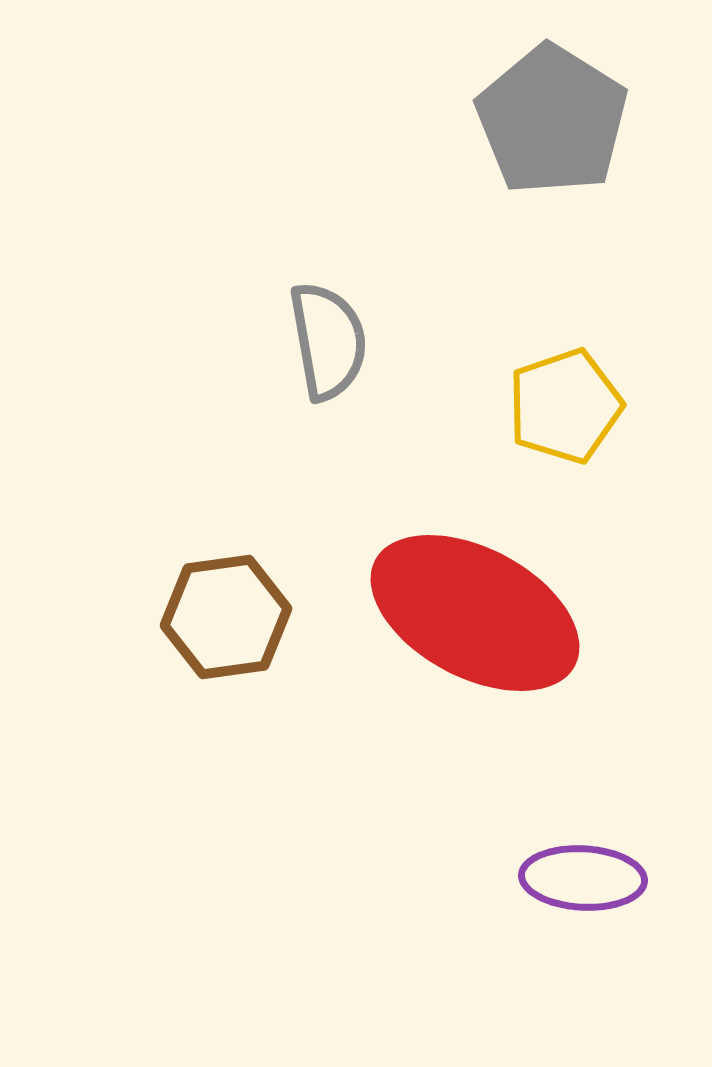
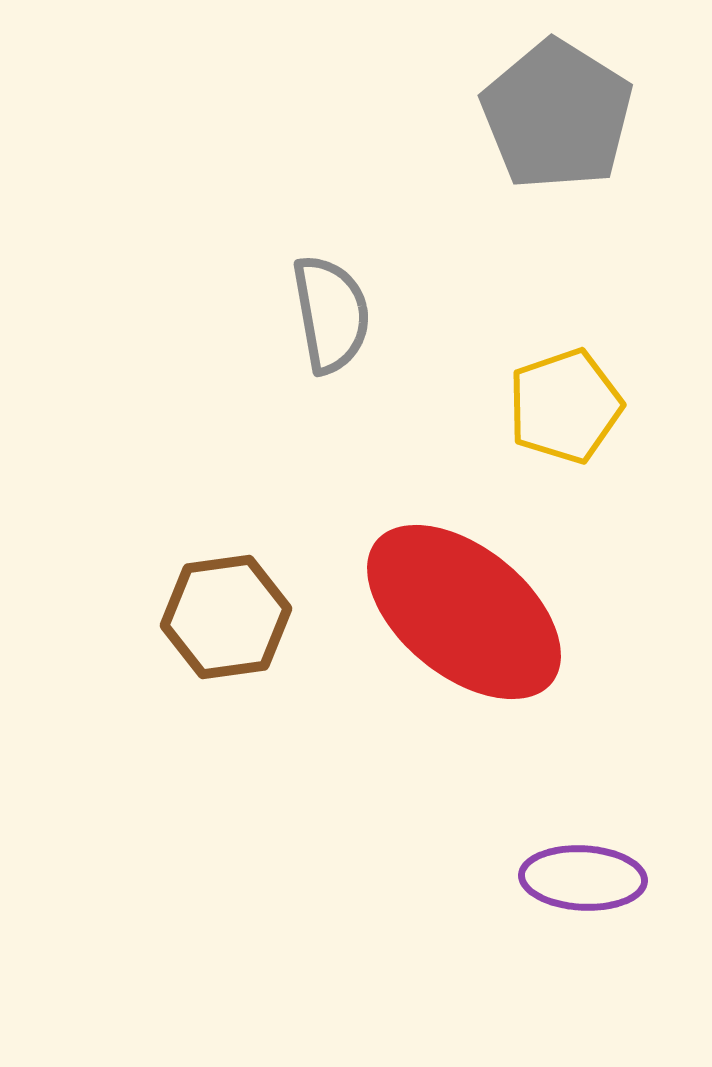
gray pentagon: moved 5 px right, 5 px up
gray semicircle: moved 3 px right, 27 px up
red ellipse: moved 11 px left, 1 px up; rotated 11 degrees clockwise
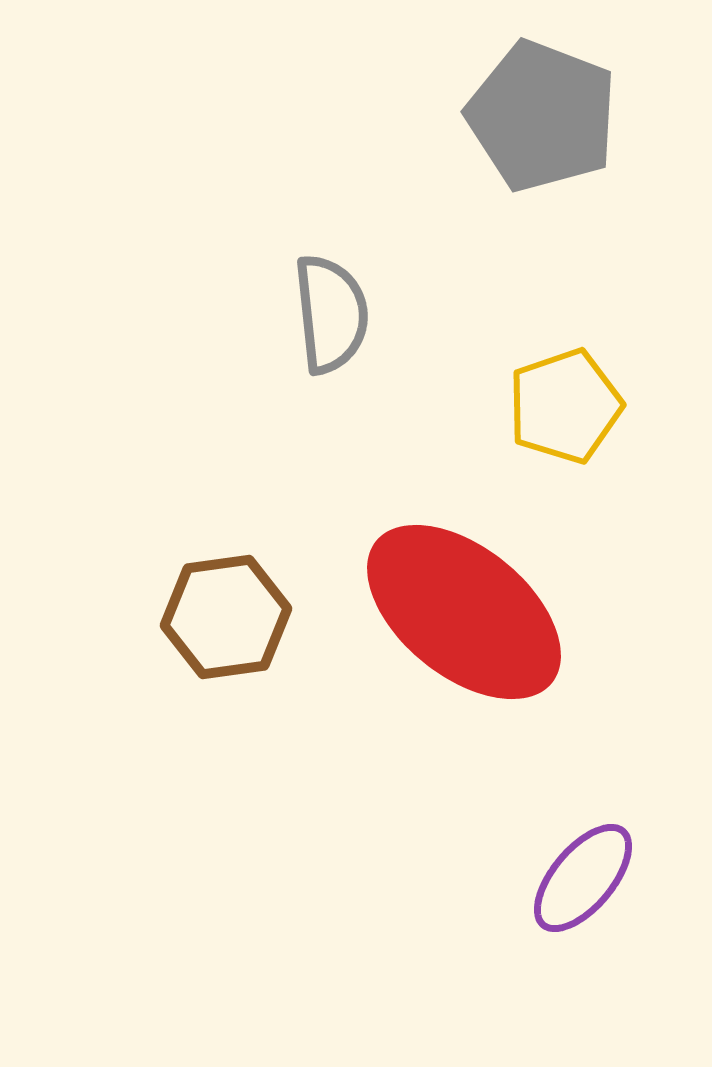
gray pentagon: moved 15 px left, 1 px down; rotated 11 degrees counterclockwise
gray semicircle: rotated 4 degrees clockwise
purple ellipse: rotated 53 degrees counterclockwise
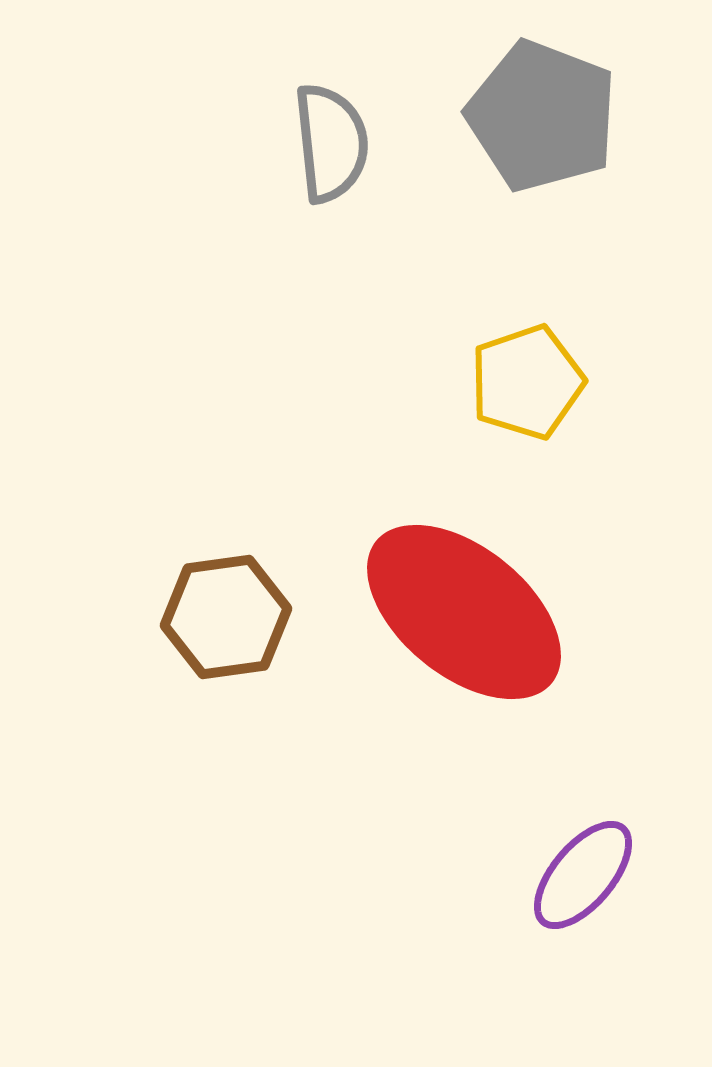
gray semicircle: moved 171 px up
yellow pentagon: moved 38 px left, 24 px up
purple ellipse: moved 3 px up
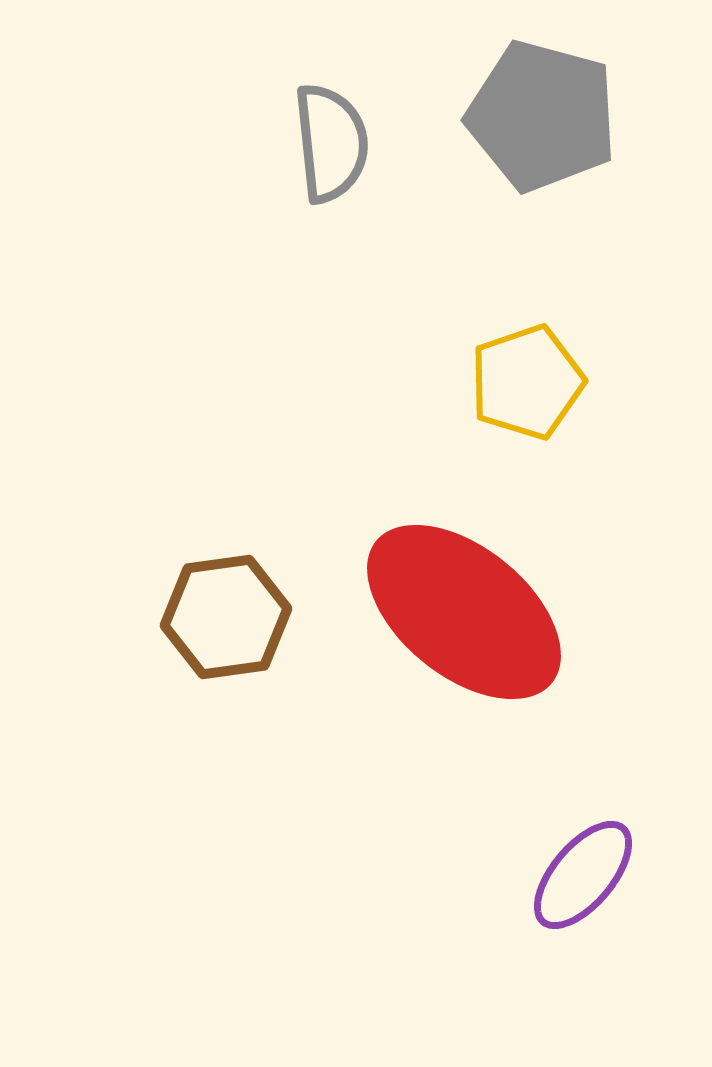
gray pentagon: rotated 6 degrees counterclockwise
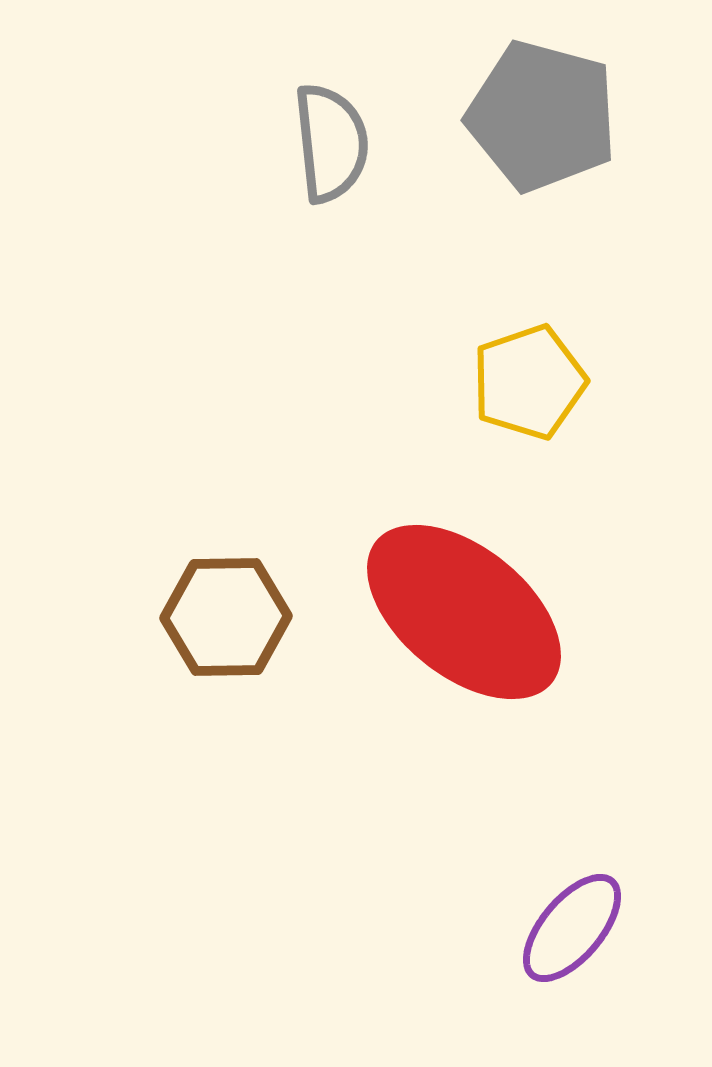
yellow pentagon: moved 2 px right
brown hexagon: rotated 7 degrees clockwise
purple ellipse: moved 11 px left, 53 px down
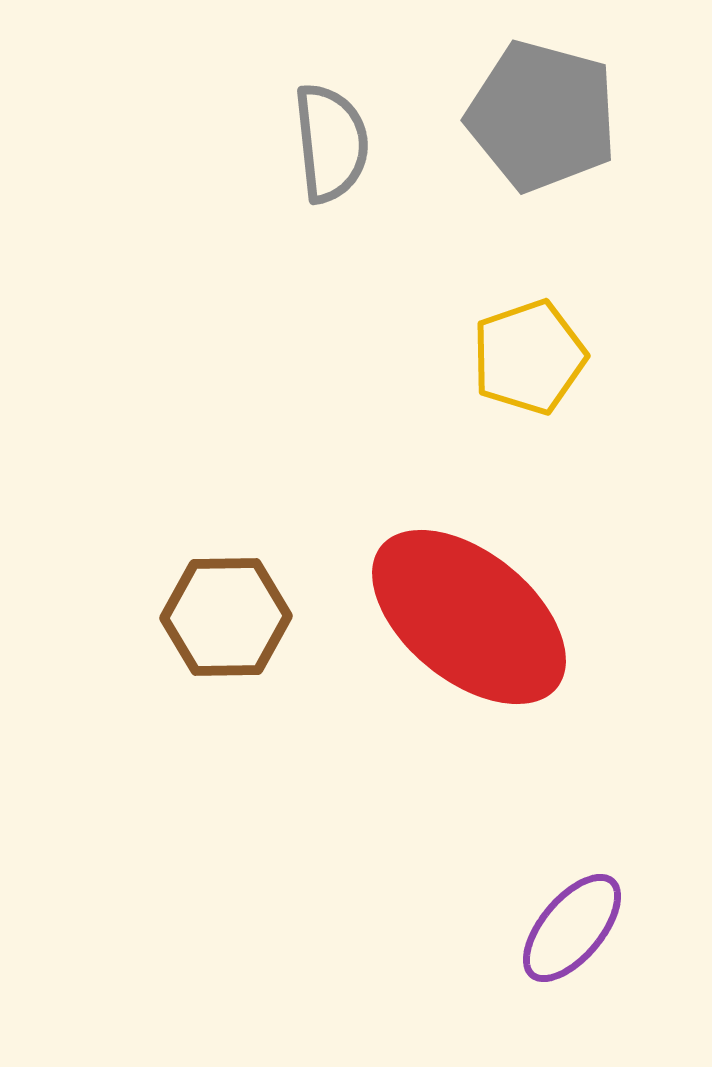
yellow pentagon: moved 25 px up
red ellipse: moved 5 px right, 5 px down
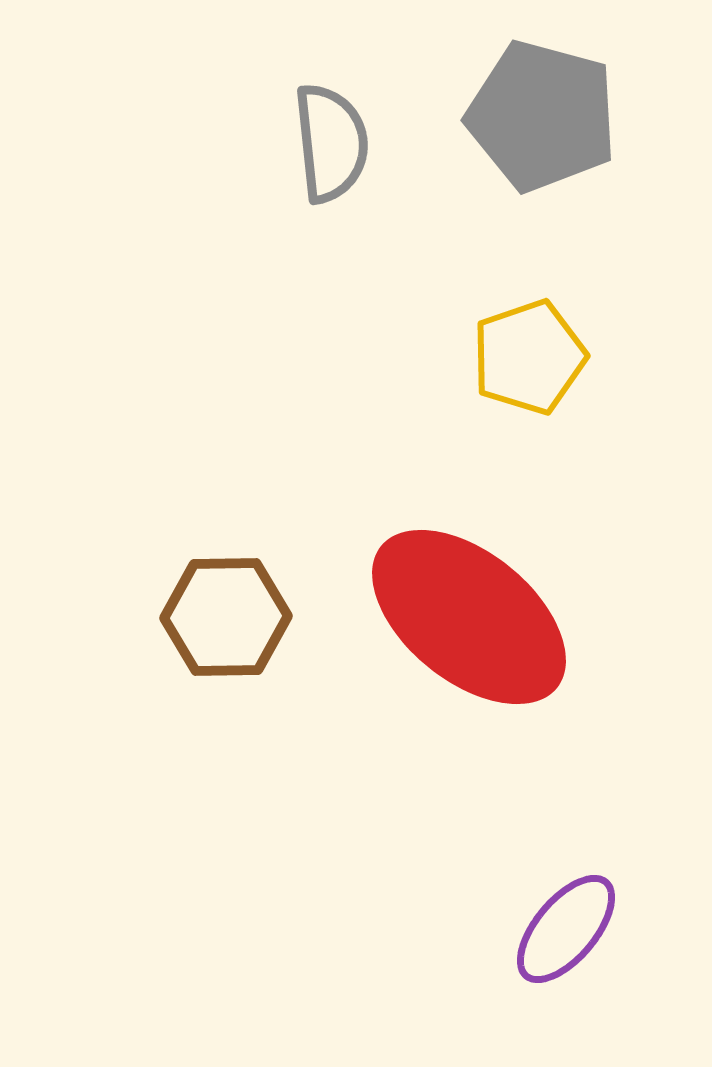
purple ellipse: moved 6 px left, 1 px down
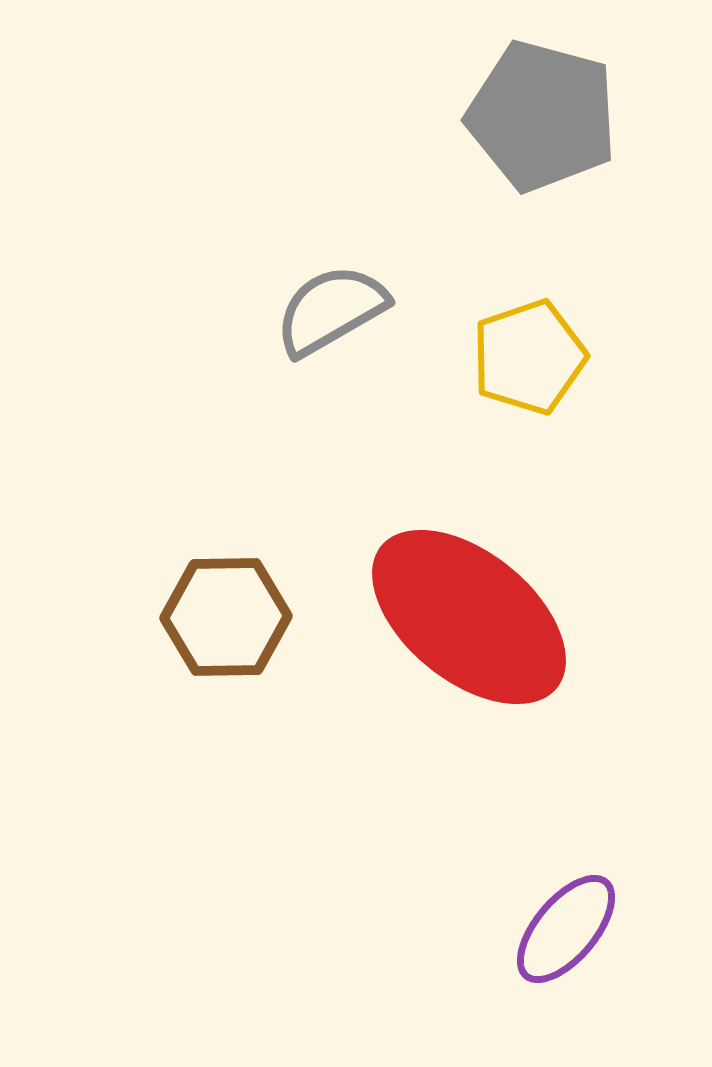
gray semicircle: moved 167 px down; rotated 114 degrees counterclockwise
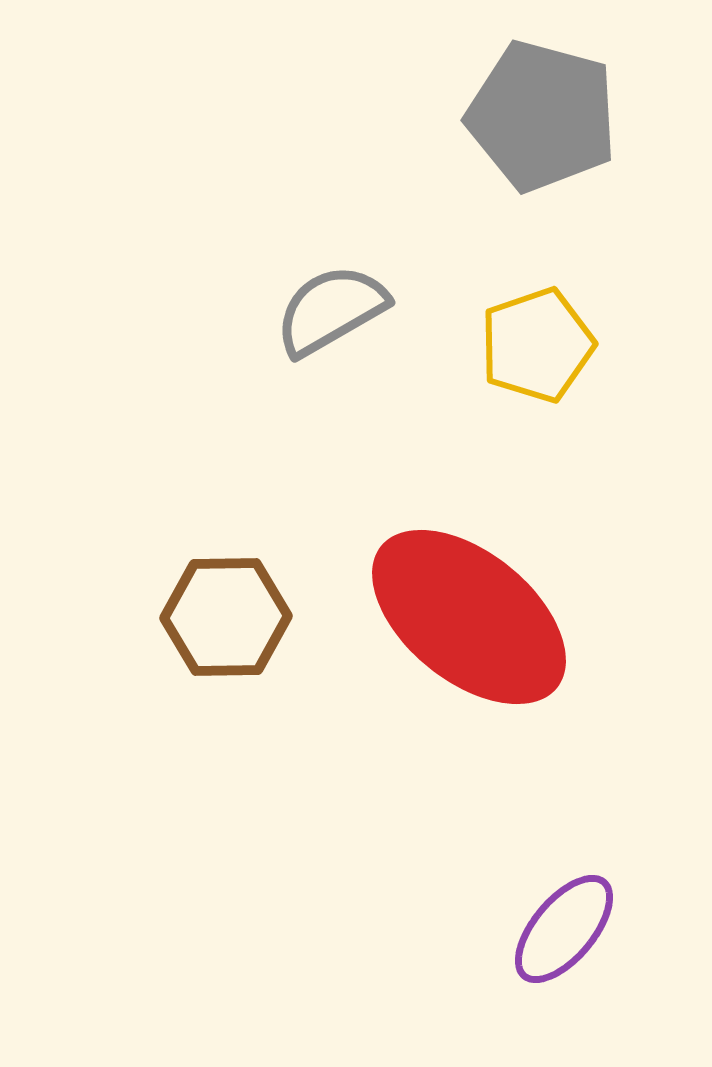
yellow pentagon: moved 8 px right, 12 px up
purple ellipse: moved 2 px left
